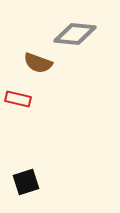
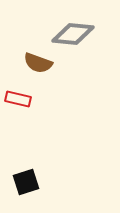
gray diamond: moved 2 px left
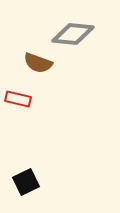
black square: rotated 8 degrees counterclockwise
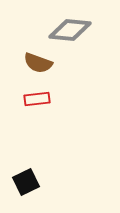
gray diamond: moved 3 px left, 4 px up
red rectangle: moved 19 px right; rotated 20 degrees counterclockwise
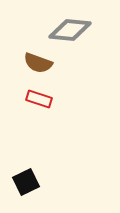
red rectangle: moved 2 px right; rotated 25 degrees clockwise
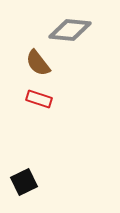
brown semicircle: rotated 32 degrees clockwise
black square: moved 2 px left
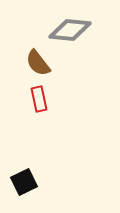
red rectangle: rotated 60 degrees clockwise
